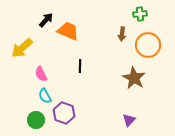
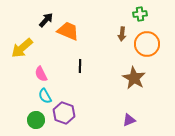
orange circle: moved 1 px left, 1 px up
purple triangle: rotated 24 degrees clockwise
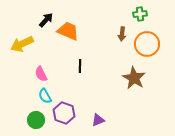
yellow arrow: moved 4 px up; rotated 15 degrees clockwise
purple triangle: moved 31 px left
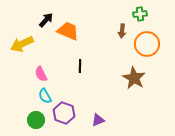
brown arrow: moved 3 px up
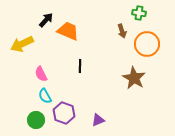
green cross: moved 1 px left, 1 px up; rotated 16 degrees clockwise
brown arrow: rotated 24 degrees counterclockwise
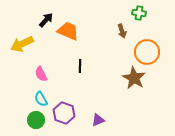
orange circle: moved 8 px down
cyan semicircle: moved 4 px left, 3 px down
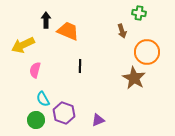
black arrow: rotated 42 degrees counterclockwise
yellow arrow: moved 1 px right, 1 px down
pink semicircle: moved 6 px left, 4 px up; rotated 42 degrees clockwise
cyan semicircle: moved 2 px right
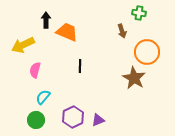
orange trapezoid: moved 1 px left, 1 px down
cyan semicircle: moved 2 px up; rotated 70 degrees clockwise
purple hexagon: moved 9 px right, 4 px down; rotated 15 degrees clockwise
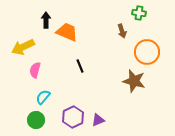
yellow arrow: moved 2 px down
black line: rotated 24 degrees counterclockwise
brown star: moved 3 px down; rotated 15 degrees counterclockwise
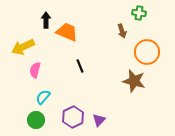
purple triangle: moved 1 px right; rotated 24 degrees counterclockwise
